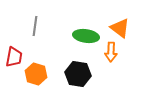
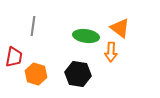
gray line: moved 2 px left
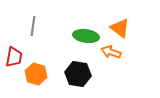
orange arrow: rotated 108 degrees clockwise
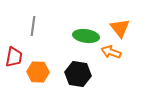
orange triangle: rotated 15 degrees clockwise
orange hexagon: moved 2 px right, 2 px up; rotated 15 degrees counterclockwise
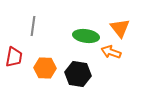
orange hexagon: moved 7 px right, 4 px up
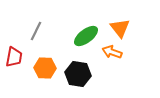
gray line: moved 3 px right, 5 px down; rotated 18 degrees clockwise
green ellipse: rotated 45 degrees counterclockwise
orange arrow: moved 1 px right
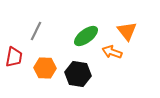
orange triangle: moved 7 px right, 3 px down
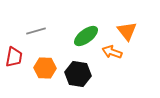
gray line: rotated 48 degrees clockwise
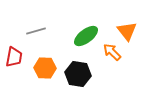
orange arrow: rotated 24 degrees clockwise
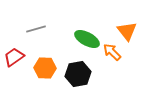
gray line: moved 2 px up
green ellipse: moved 1 px right, 3 px down; rotated 65 degrees clockwise
red trapezoid: rotated 135 degrees counterclockwise
black hexagon: rotated 20 degrees counterclockwise
